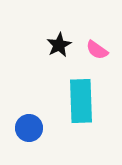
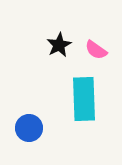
pink semicircle: moved 1 px left
cyan rectangle: moved 3 px right, 2 px up
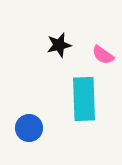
black star: rotated 15 degrees clockwise
pink semicircle: moved 7 px right, 5 px down
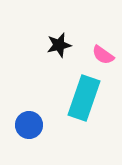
cyan rectangle: moved 1 px up; rotated 21 degrees clockwise
blue circle: moved 3 px up
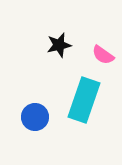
cyan rectangle: moved 2 px down
blue circle: moved 6 px right, 8 px up
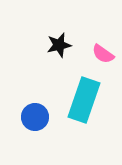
pink semicircle: moved 1 px up
